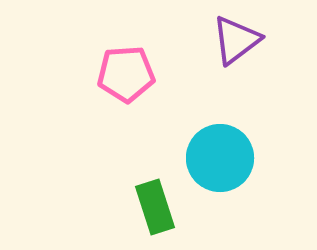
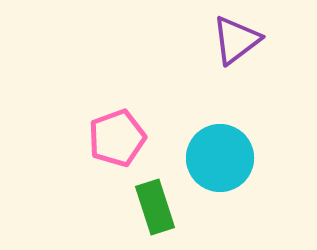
pink pentagon: moved 9 px left, 64 px down; rotated 16 degrees counterclockwise
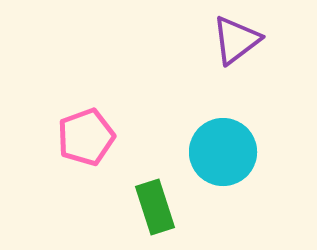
pink pentagon: moved 31 px left, 1 px up
cyan circle: moved 3 px right, 6 px up
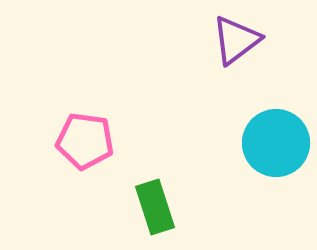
pink pentagon: moved 1 px left, 4 px down; rotated 28 degrees clockwise
cyan circle: moved 53 px right, 9 px up
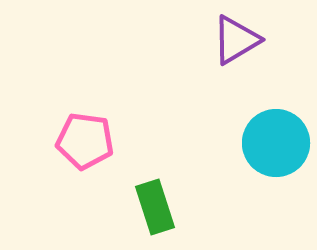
purple triangle: rotated 6 degrees clockwise
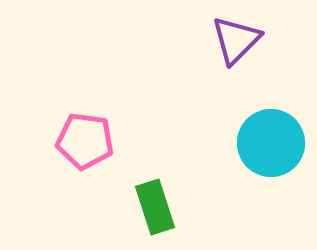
purple triangle: rotated 14 degrees counterclockwise
cyan circle: moved 5 px left
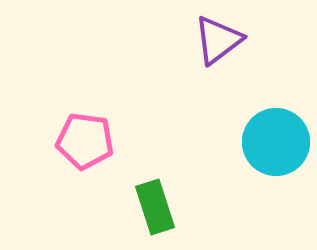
purple triangle: moved 18 px left; rotated 8 degrees clockwise
cyan circle: moved 5 px right, 1 px up
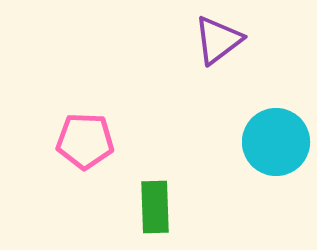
pink pentagon: rotated 6 degrees counterclockwise
green rectangle: rotated 16 degrees clockwise
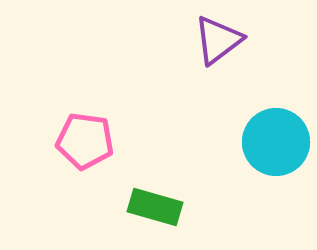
pink pentagon: rotated 6 degrees clockwise
green rectangle: rotated 72 degrees counterclockwise
